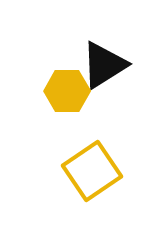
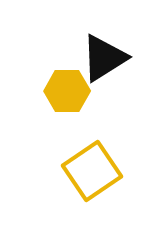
black triangle: moved 7 px up
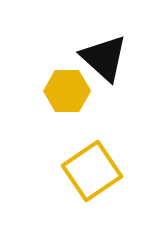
black triangle: rotated 46 degrees counterclockwise
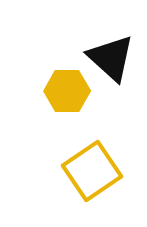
black triangle: moved 7 px right
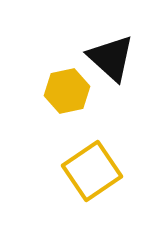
yellow hexagon: rotated 12 degrees counterclockwise
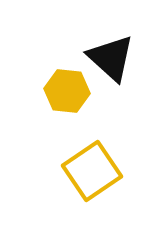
yellow hexagon: rotated 18 degrees clockwise
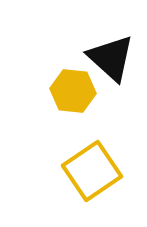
yellow hexagon: moved 6 px right
